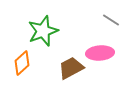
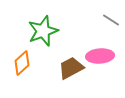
pink ellipse: moved 3 px down
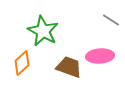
green star: rotated 24 degrees counterclockwise
brown trapezoid: moved 2 px left, 1 px up; rotated 48 degrees clockwise
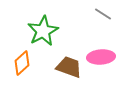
gray line: moved 8 px left, 6 px up
green star: rotated 16 degrees clockwise
pink ellipse: moved 1 px right, 1 px down
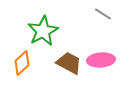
pink ellipse: moved 3 px down
brown trapezoid: moved 4 px up; rotated 8 degrees clockwise
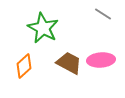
green star: moved 3 px up; rotated 16 degrees counterclockwise
orange diamond: moved 2 px right, 3 px down
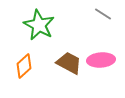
green star: moved 4 px left, 3 px up
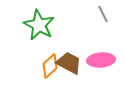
gray line: rotated 30 degrees clockwise
orange diamond: moved 26 px right
